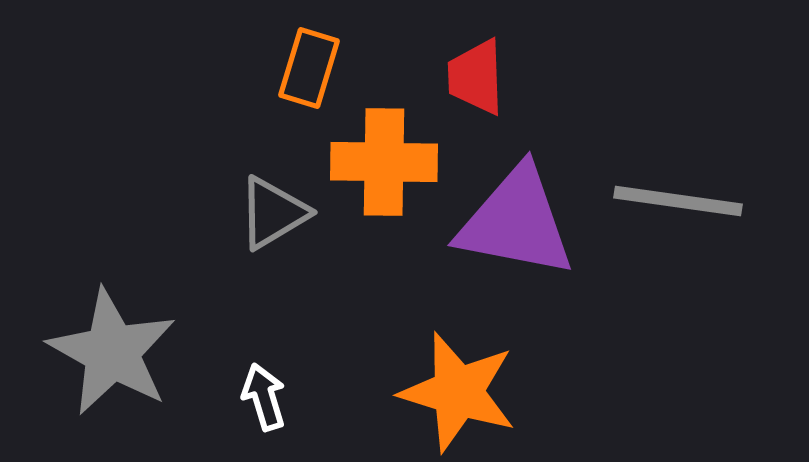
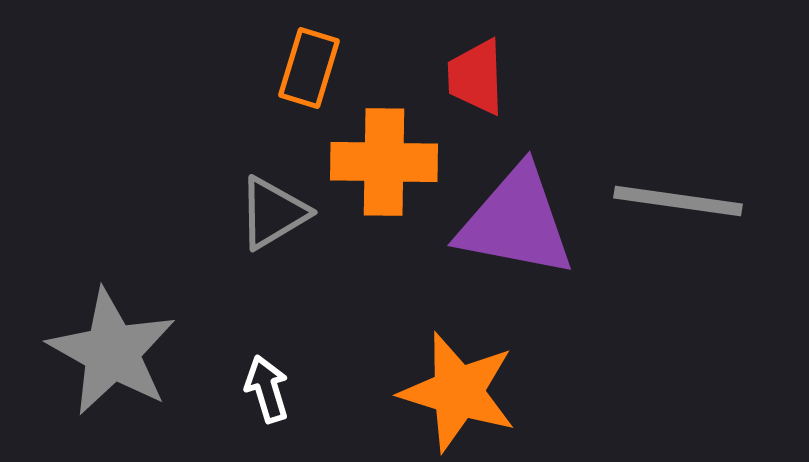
white arrow: moved 3 px right, 8 px up
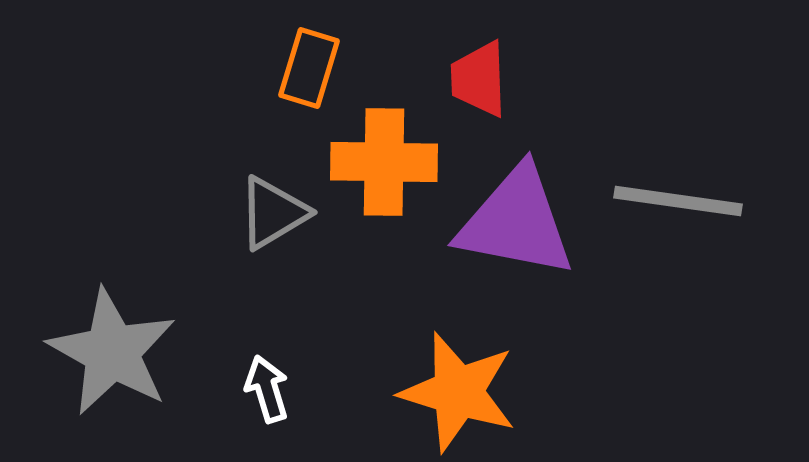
red trapezoid: moved 3 px right, 2 px down
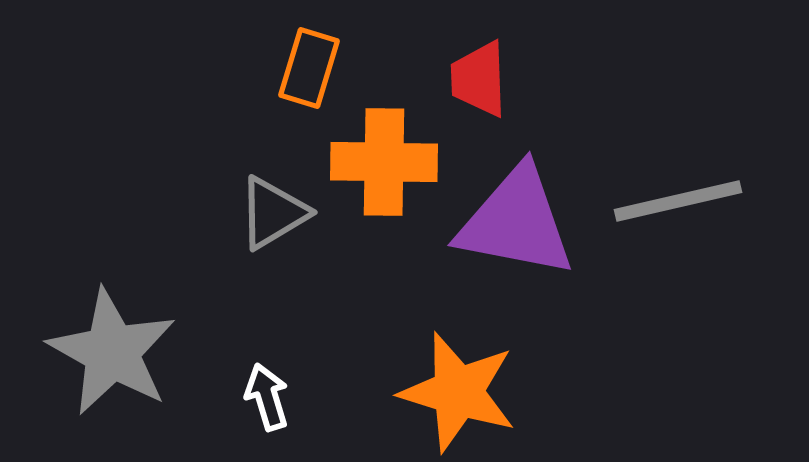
gray line: rotated 21 degrees counterclockwise
white arrow: moved 8 px down
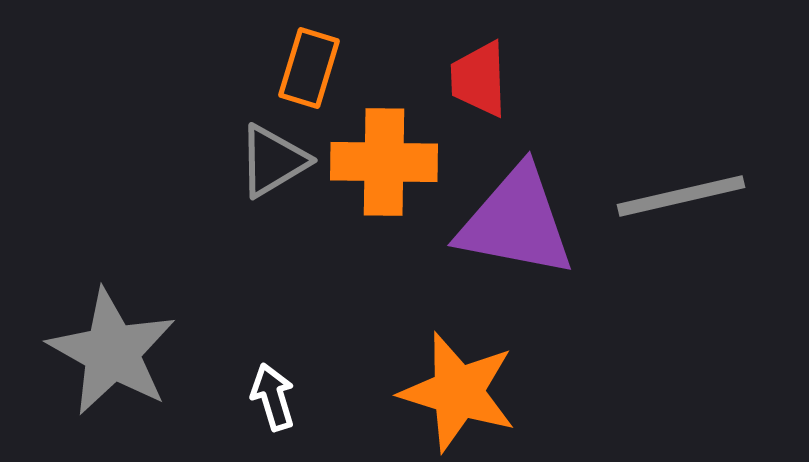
gray line: moved 3 px right, 5 px up
gray triangle: moved 52 px up
white arrow: moved 6 px right
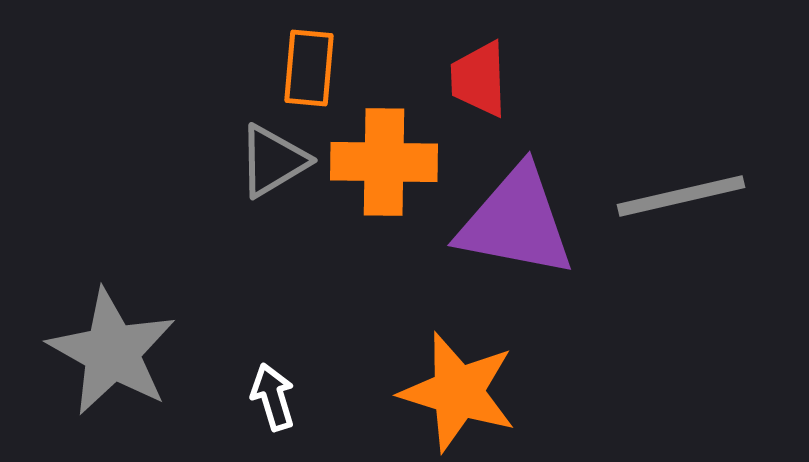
orange rectangle: rotated 12 degrees counterclockwise
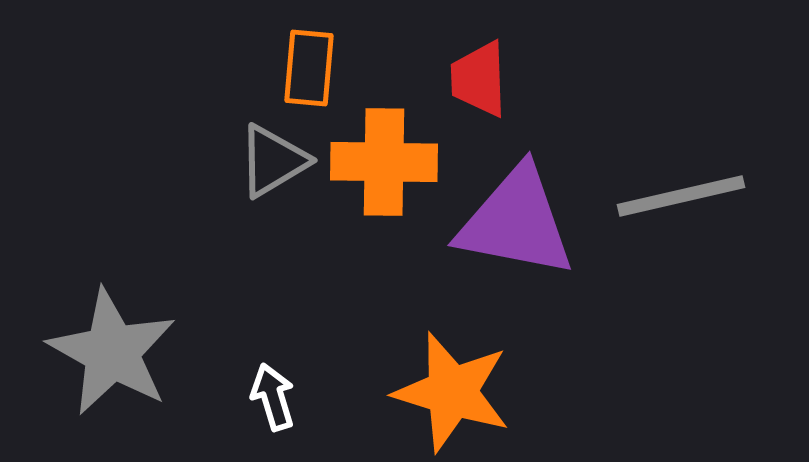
orange star: moved 6 px left
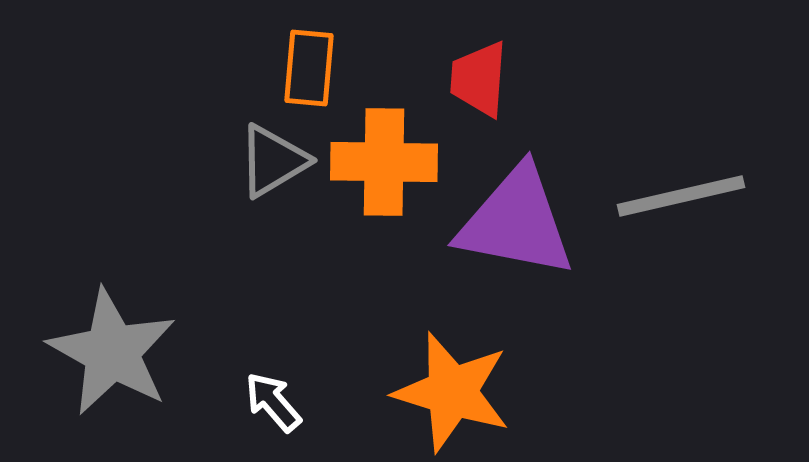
red trapezoid: rotated 6 degrees clockwise
white arrow: moved 5 px down; rotated 24 degrees counterclockwise
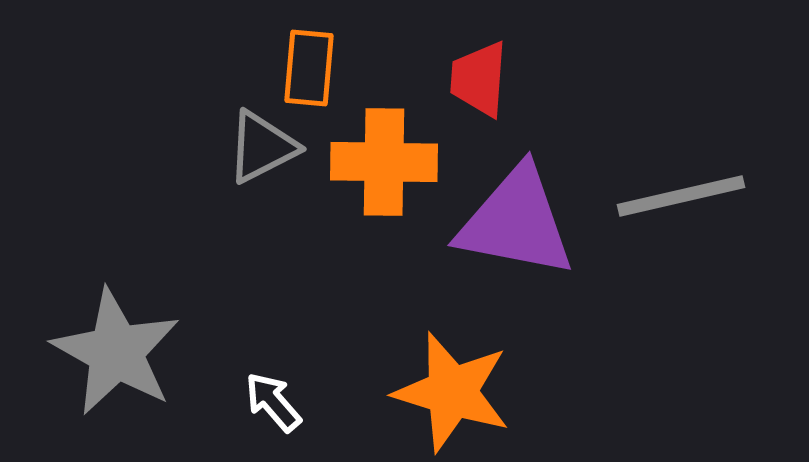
gray triangle: moved 11 px left, 14 px up; rotated 4 degrees clockwise
gray star: moved 4 px right
